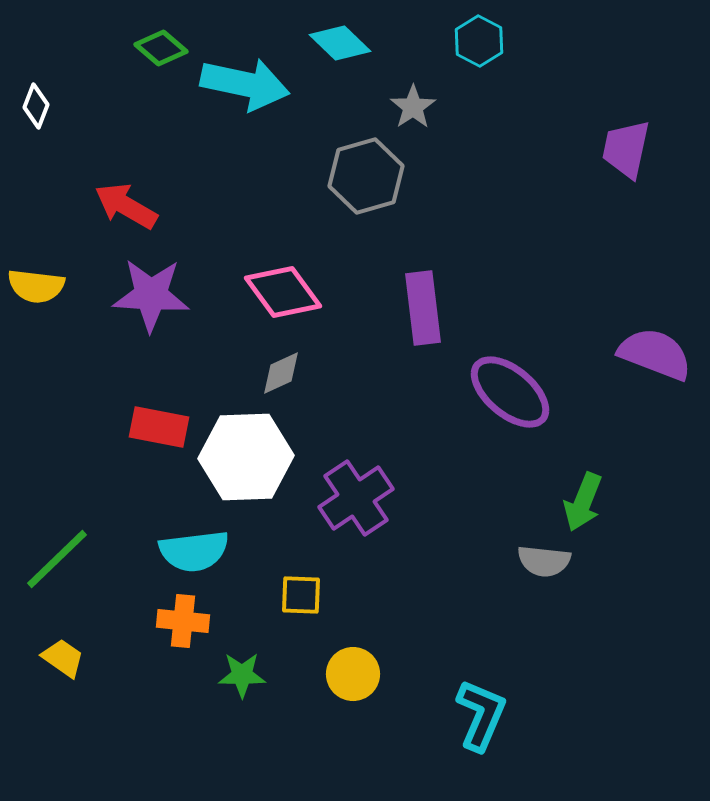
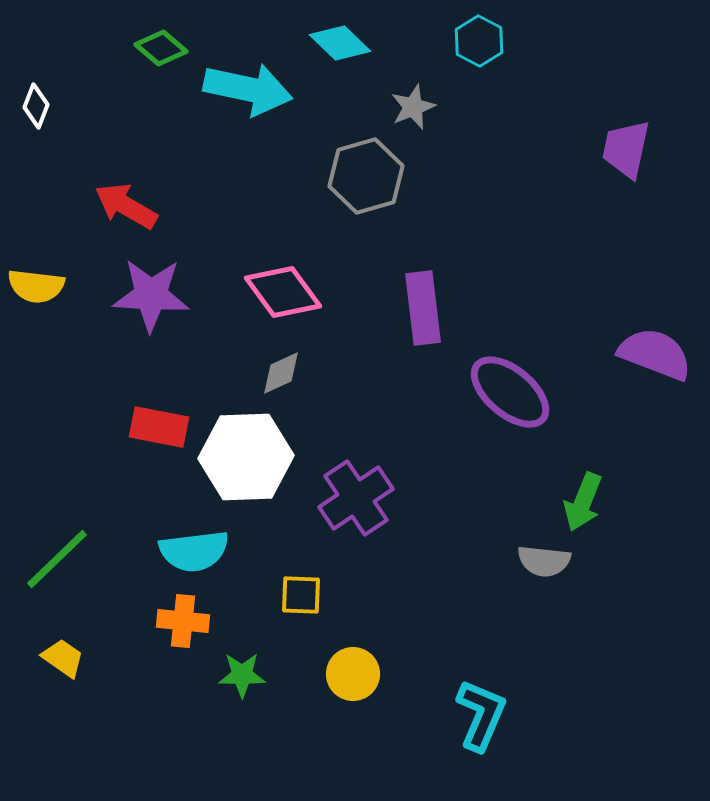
cyan arrow: moved 3 px right, 5 px down
gray star: rotated 12 degrees clockwise
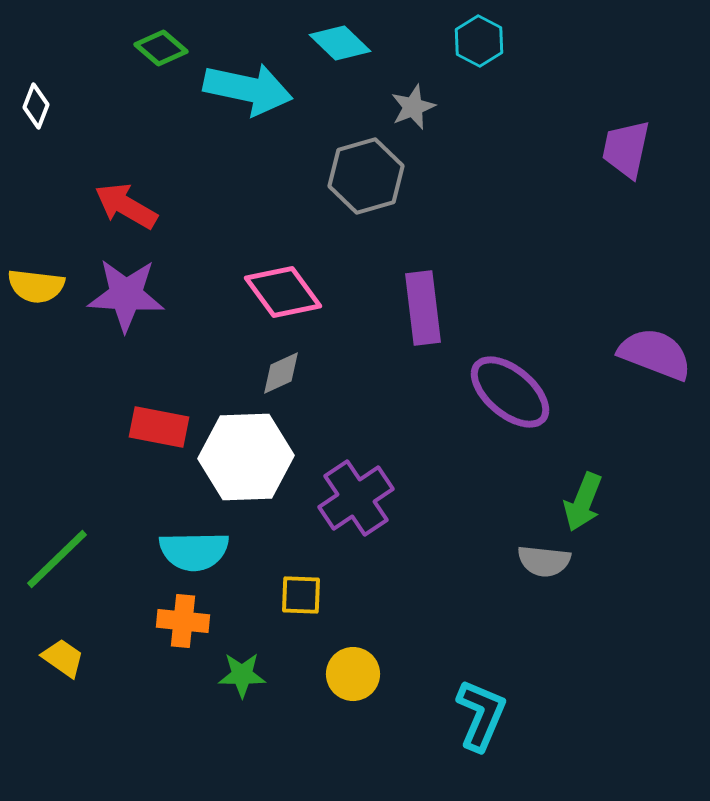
purple star: moved 25 px left
cyan semicircle: rotated 6 degrees clockwise
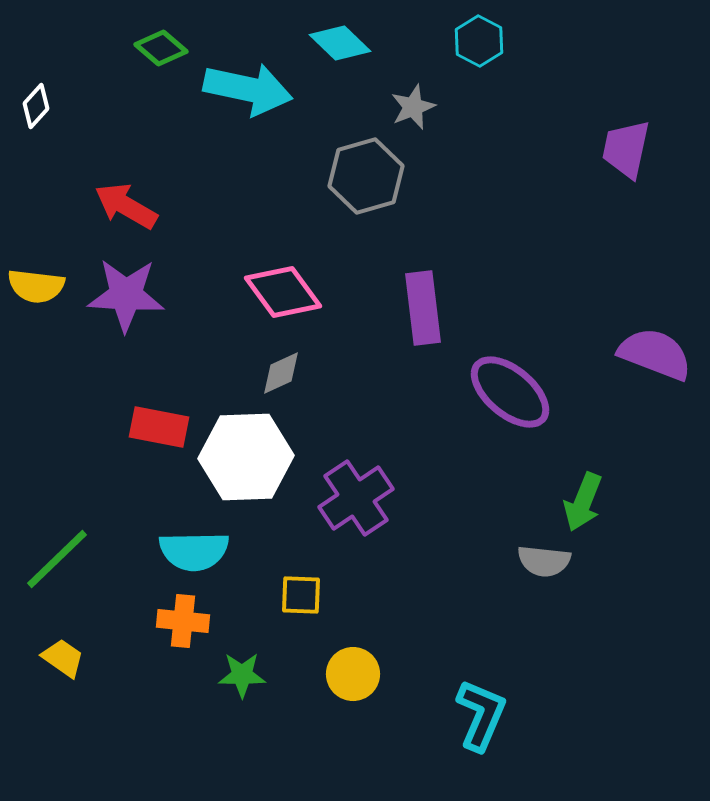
white diamond: rotated 21 degrees clockwise
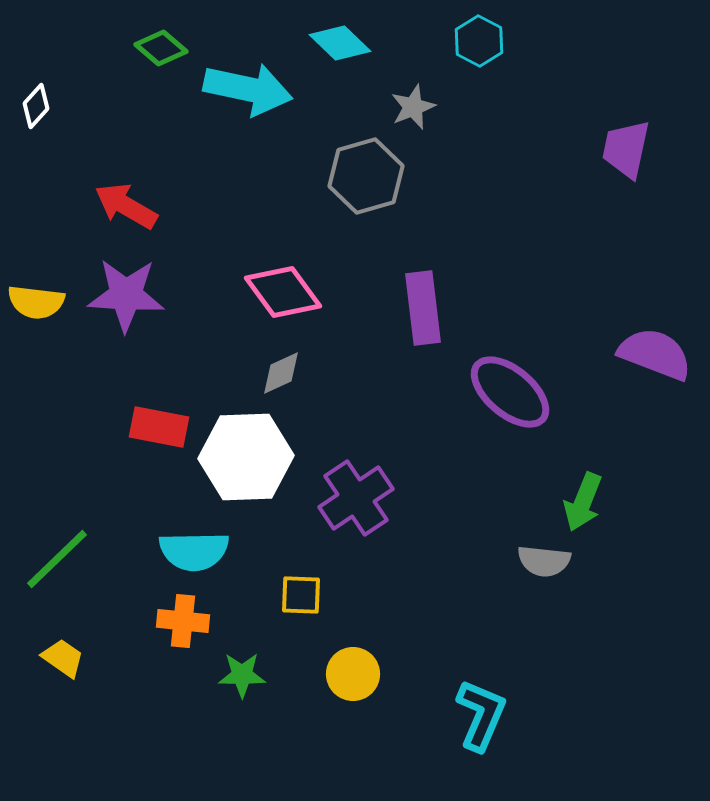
yellow semicircle: moved 16 px down
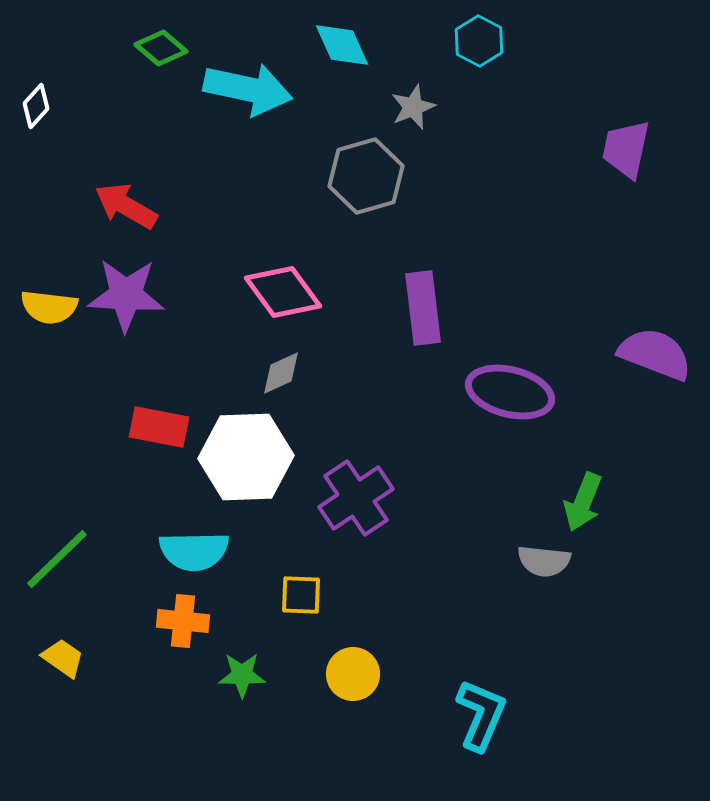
cyan diamond: moved 2 px right, 2 px down; rotated 22 degrees clockwise
yellow semicircle: moved 13 px right, 5 px down
purple ellipse: rotated 26 degrees counterclockwise
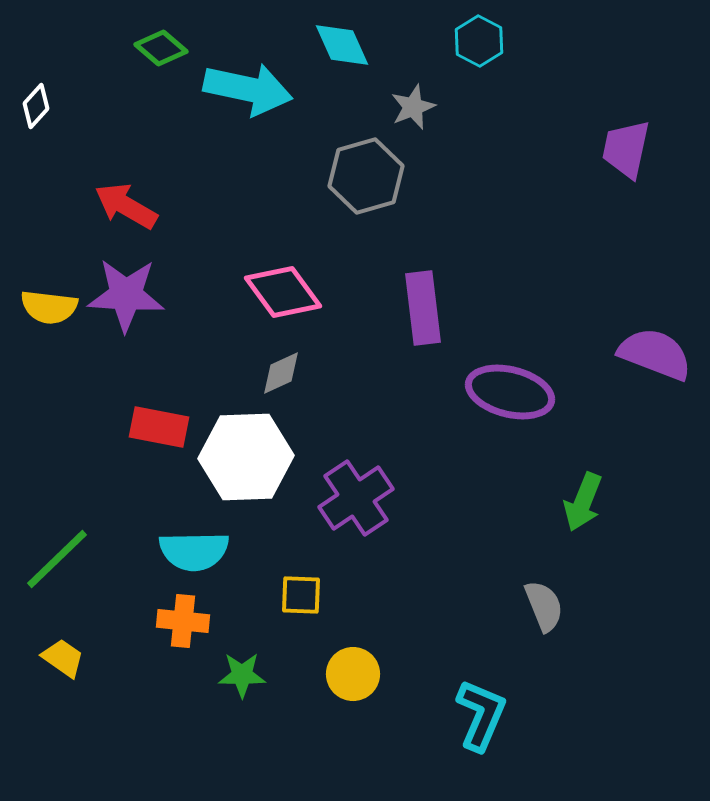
gray semicircle: moved 45 px down; rotated 118 degrees counterclockwise
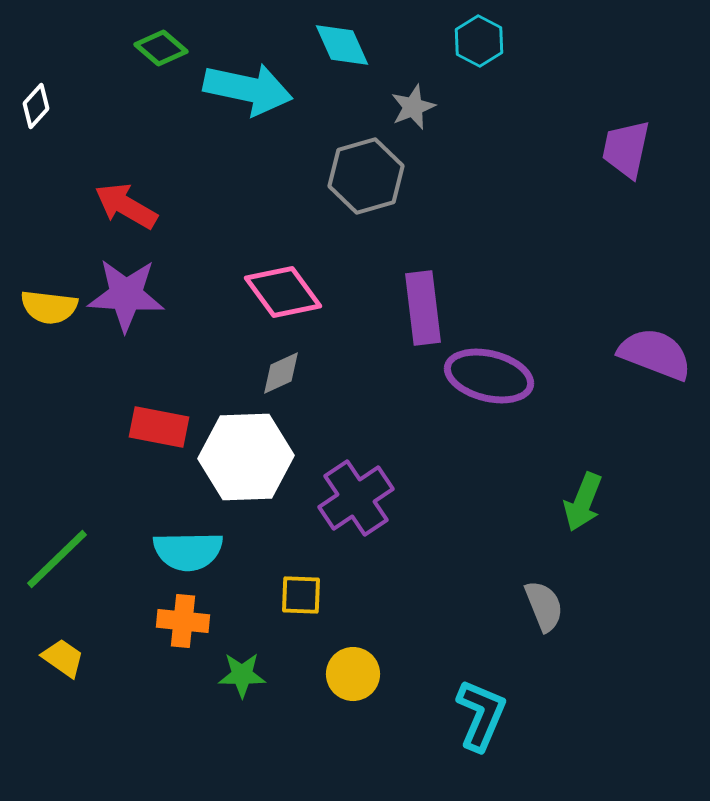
purple ellipse: moved 21 px left, 16 px up
cyan semicircle: moved 6 px left
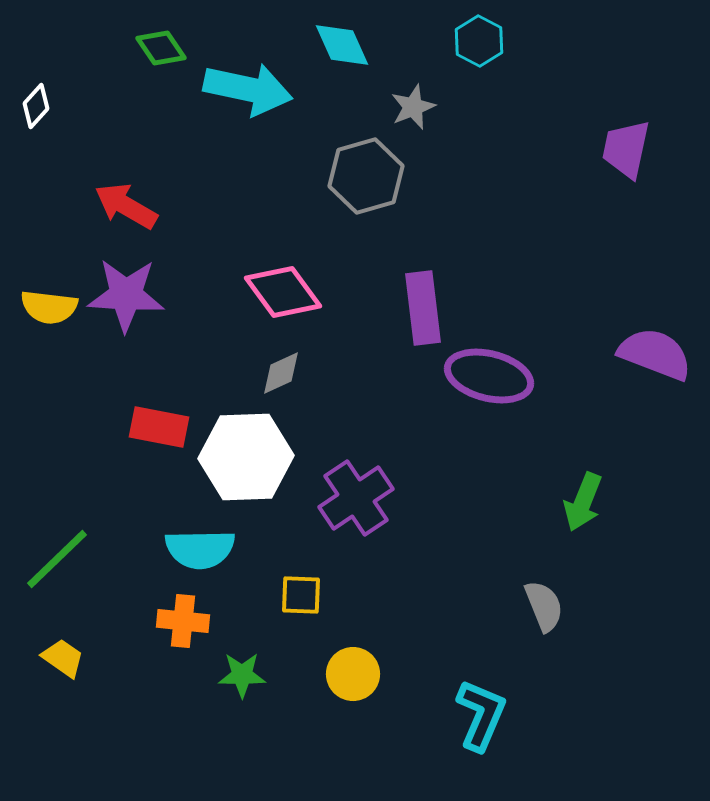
green diamond: rotated 15 degrees clockwise
cyan semicircle: moved 12 px right, 2 px up
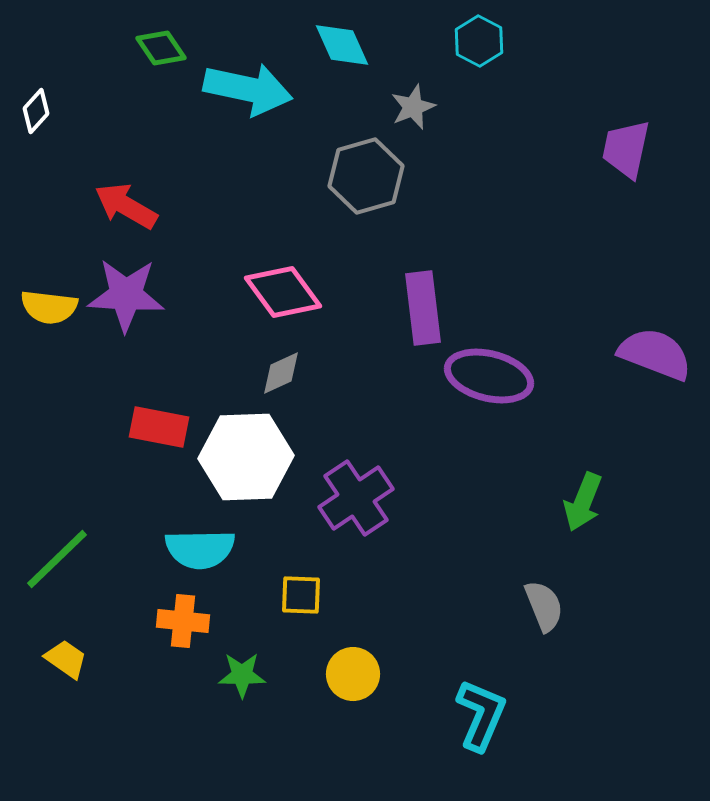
white diamond: moved 5 px down
yellow trapezoid: moved 3 px right, 1 px down
